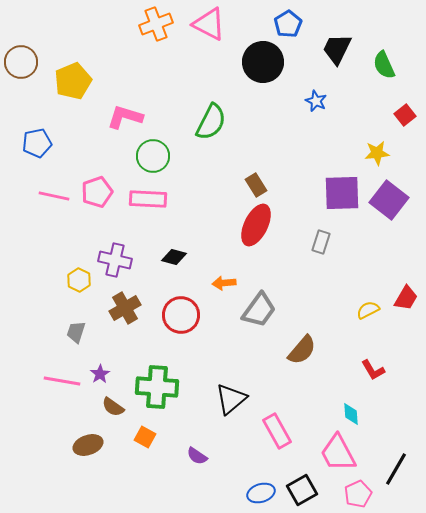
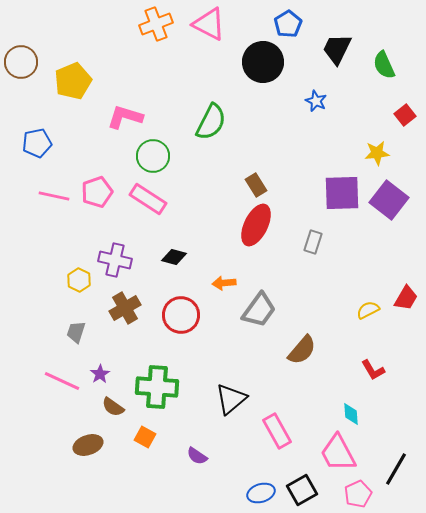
pink rectangle at (148, 199): rotated 30 degrees clockwise
gray rectangle at (321, 242): moved 8 px left
pink line at (62, 381): rotated 15 degrees clockwise
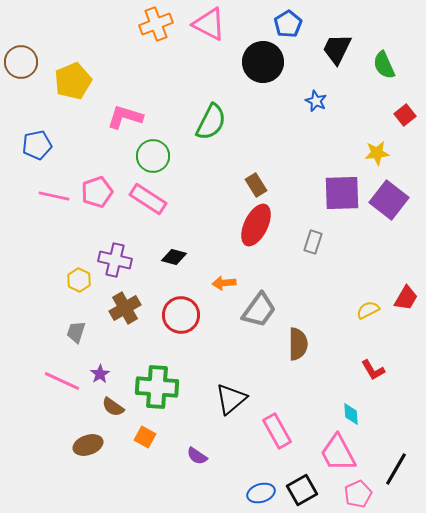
blue pentagon at (37, 143): moved 2 px down
brown semicircle at (302, 350): moved 4 px left, 6 px up; rotated 40 degrees counterclockwise
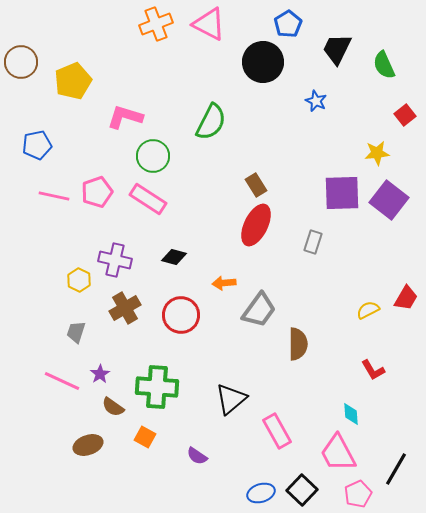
black square at (302, 490): rotated 16 degrees counterclockwise
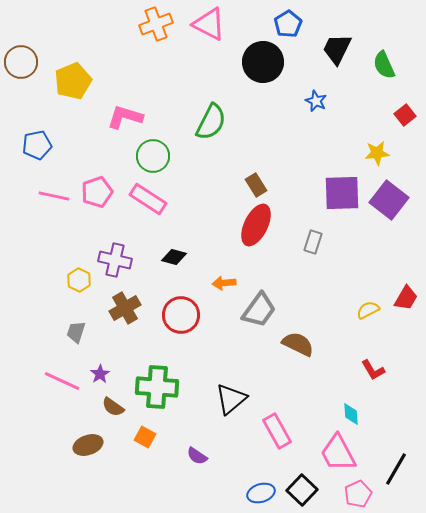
brown semicircle at (298, 344): rotated 64 degrees counterclockwise
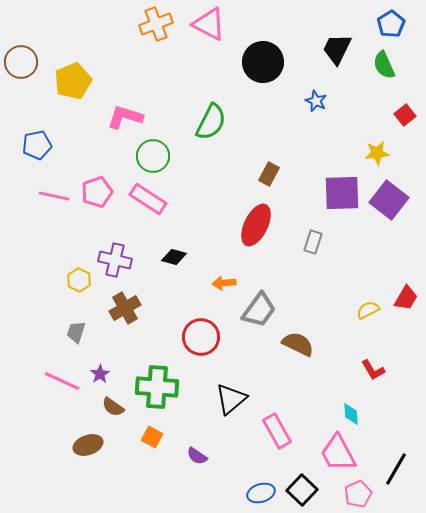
blue pentagon at (288, 24): moved 103 px right
brown rectangle at (256, 185): moved 13 px right, 11 px up; rotated 60 degrees clockwise
red circle at (181, 315): moved 20 px right, 22 px down
orange square at (145, 437): moved 7 px right
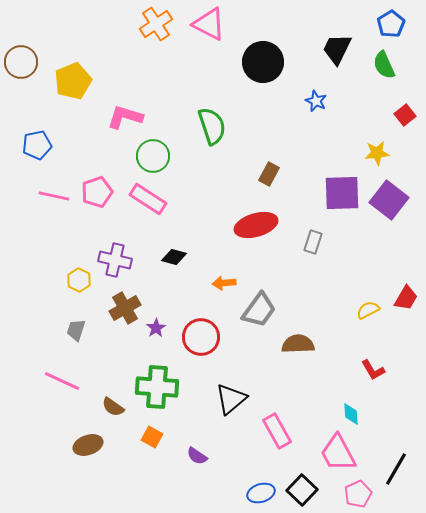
orange cross at (156, 24): rotated 12 degrees counterclockwise
green semicircle at (211, 122): moved 1 px right, 4 px down; rotated 45 degrees counterclockwise
red ellipse at (256, 225): rotated 48 degrees clockwise
gray trapezoid at (76, 332): moved 2 px up
brown semicircle at (298, 344): rotated 28 degrees counterclockwise
purple star at (100, 374): moved 56 px right, 46 px up
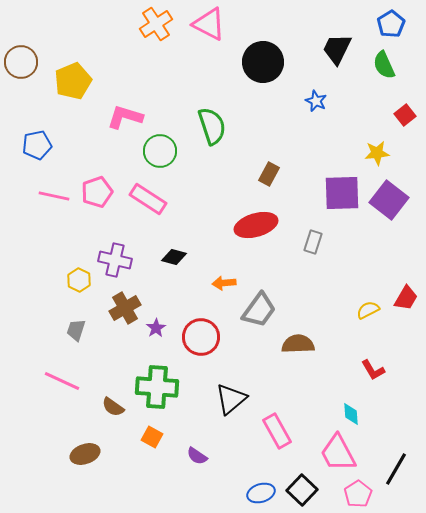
green circle at (153, 156): moved 7 px right, 5 px up
brown ellipse at (88, 445): moved 3 px left, 9 px down
pink pentagon at (358, 494): rotated 8 degrees counterclockwise
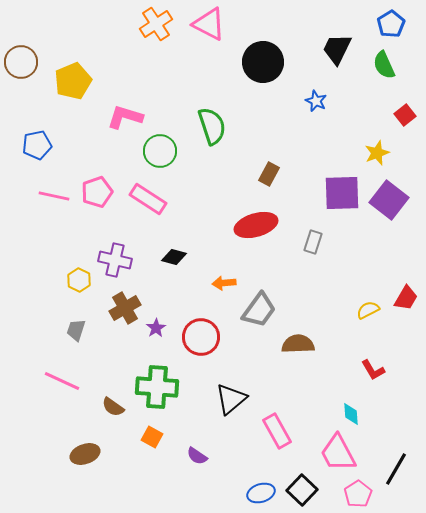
yellow star at (377, 153): rotated 15 degrees counterclockwise
